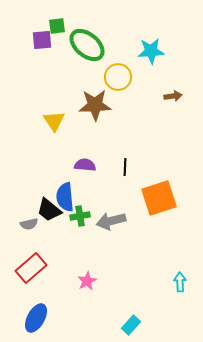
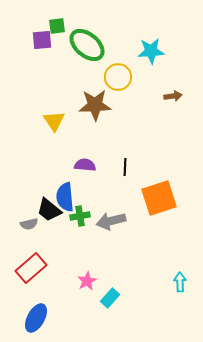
cyan rectangle: moved 21 px left, 27 px up
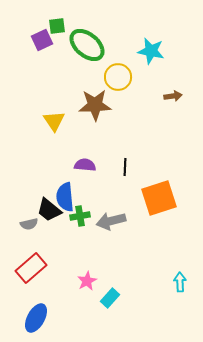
purple square: rotated 20 degrees counterclockwise
cyan star: rotated 16 degrees clockwise
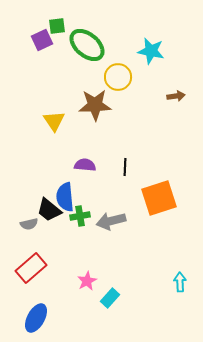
brown arrow: moved 3 px right
